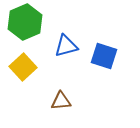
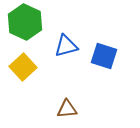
green hexagon: rotated 12 degrees counterclockwise
brown triangle: moved 6 px right, 8 px down
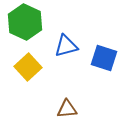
blue square: moved 2 px down
yellow square: moved 5 px right
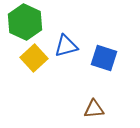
yellow square: moved 6 px right, 9 px up
brown triangle: moved 27 px right
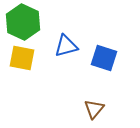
green hexagon: moved 2 px left
yellow square: moved 12 px left; rotated 36 degrees counterclockwise
brown triangle: rotated 45 degrees counterclockwise
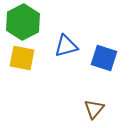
green hexagon: rotated 8 degrees clockwise
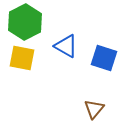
green hexagon: moved 2 px right
blue triangle: rotated 45 degrees clockwise
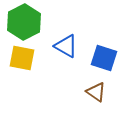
green hexagon: moved 1 px left
brown triangle: moved 2 px right, 17 px up; rotated 35 degrees counterclockwise
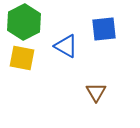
blue square: moved 29 px up; rotated 24 degrees counterclockwise
brown triangle: rotated 25 degrees clockwise
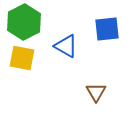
blue square: moved 3 px right
